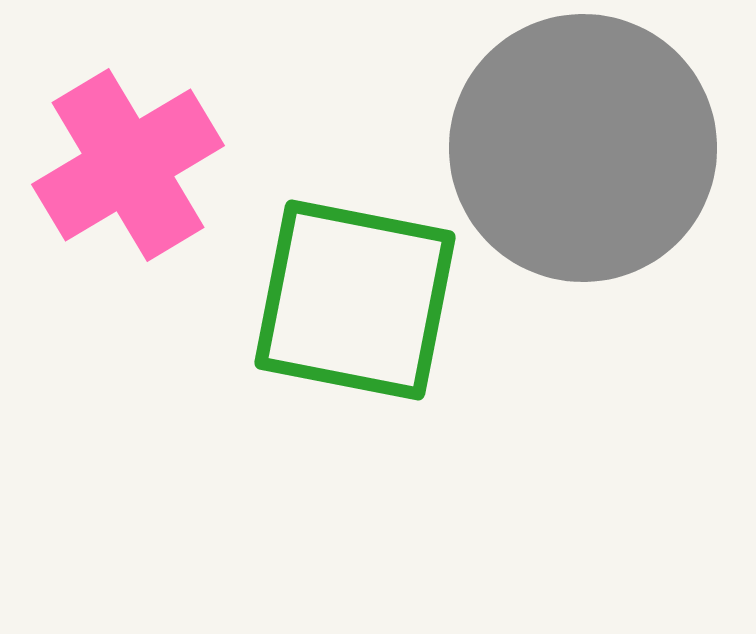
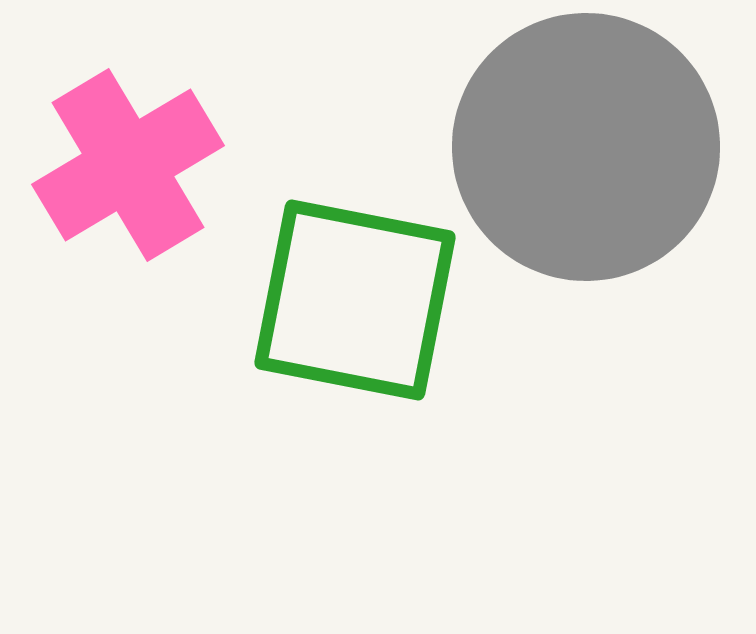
gray circle: moved 3 px right, 1 px up
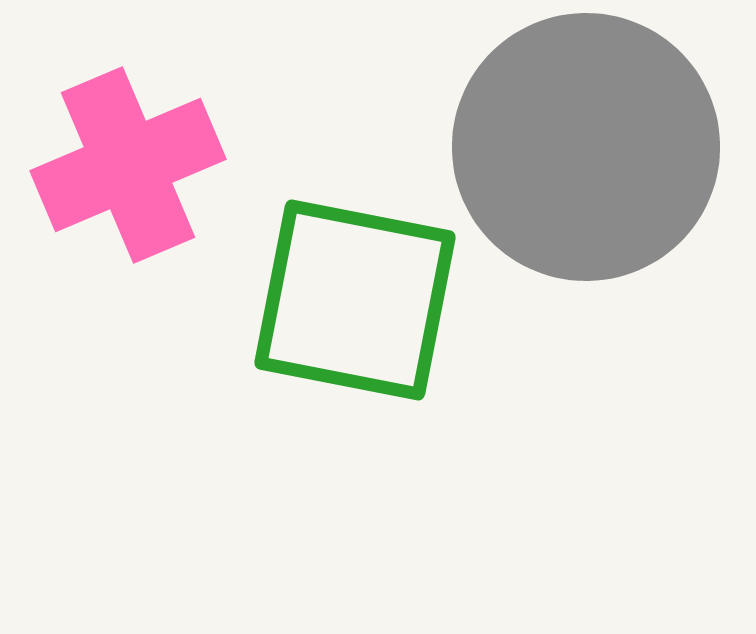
pink cross: rotated 8 degrees clockwise
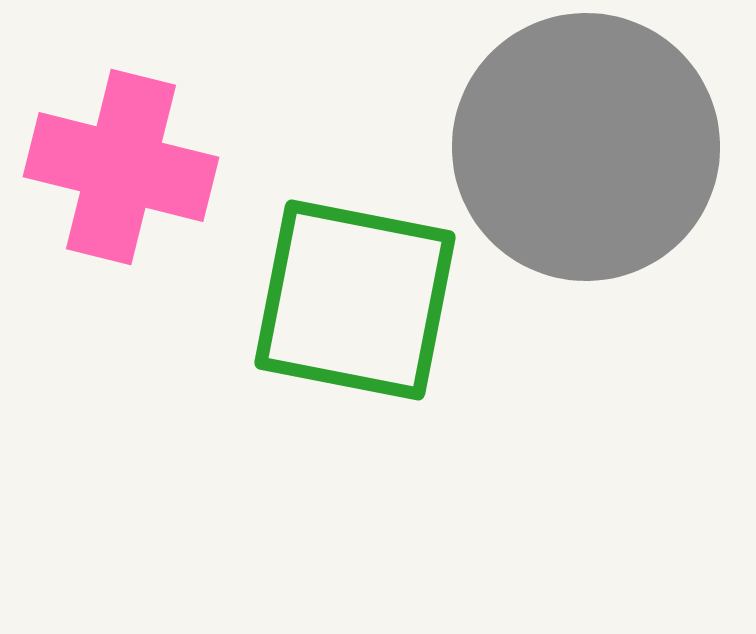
pink cross: moved 7 px left, 2 px down; rotated 37 degrees clockwise
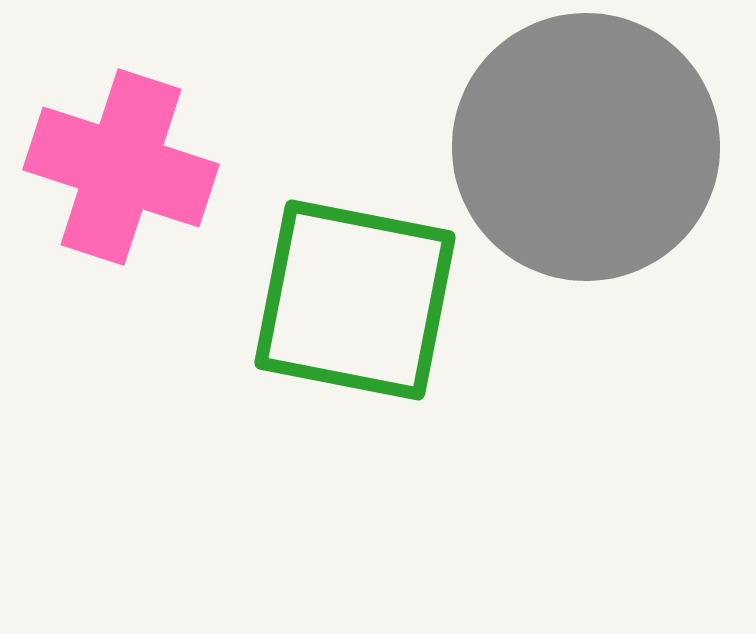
pink cross: rotated 4 degrees clockwise
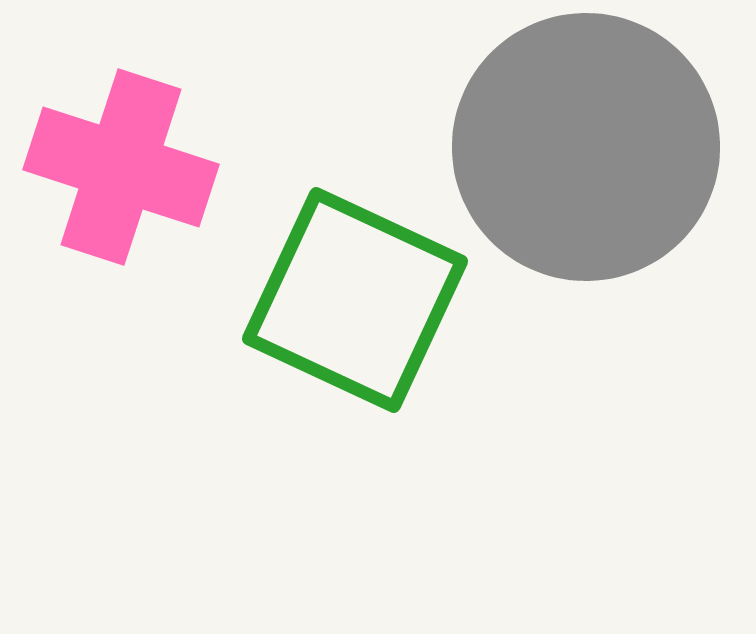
green square: rotated 14 degrees clockwise
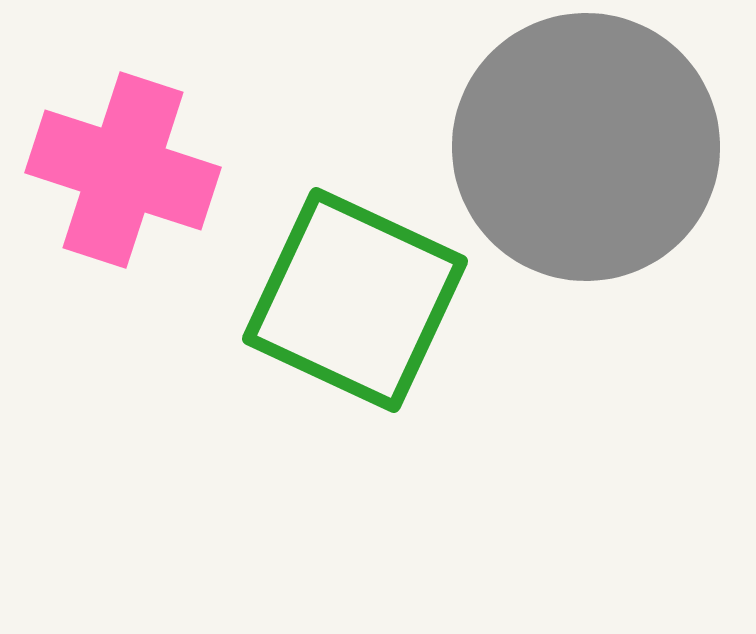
pink cross: moved 2 px right, 3 px down
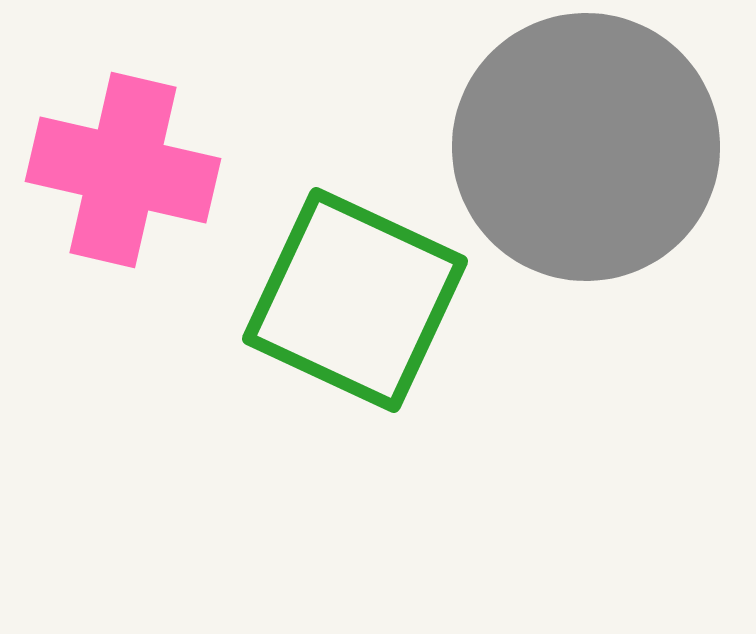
pink cross: rotated 5 degrees counterclockwise
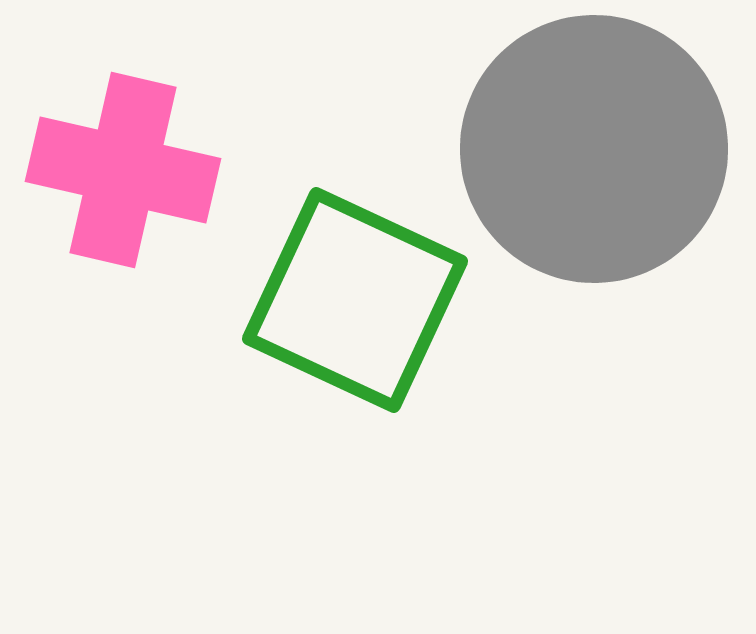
gray circle: moved 8 px right, 2 px down
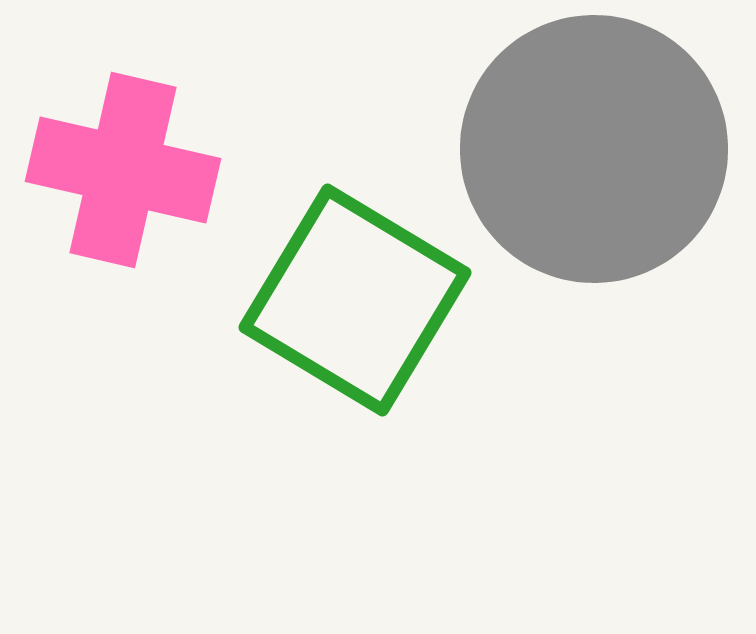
green square: rotated 6 degrees clockwise
